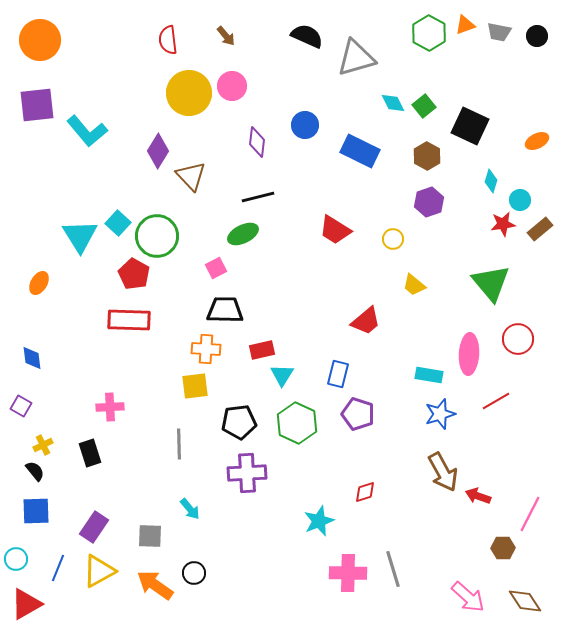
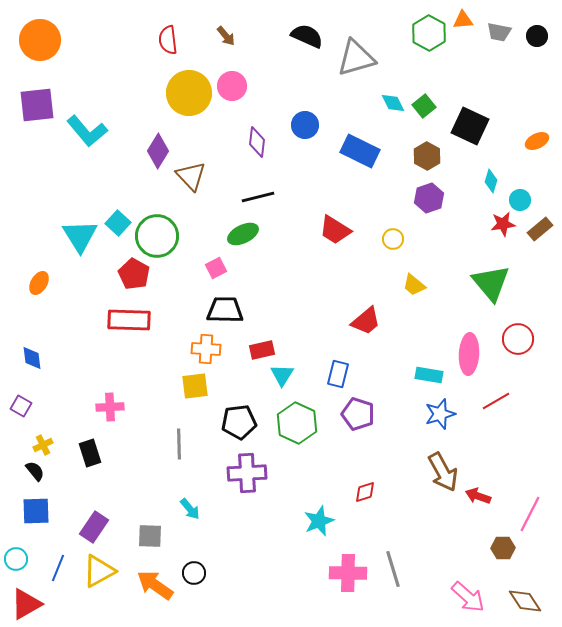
orange triangle at (465, 25): moved 2 px left, 5 px up; rotated 15 degrees clockwise
purple hexagon at (429, 202): moved 4 px up
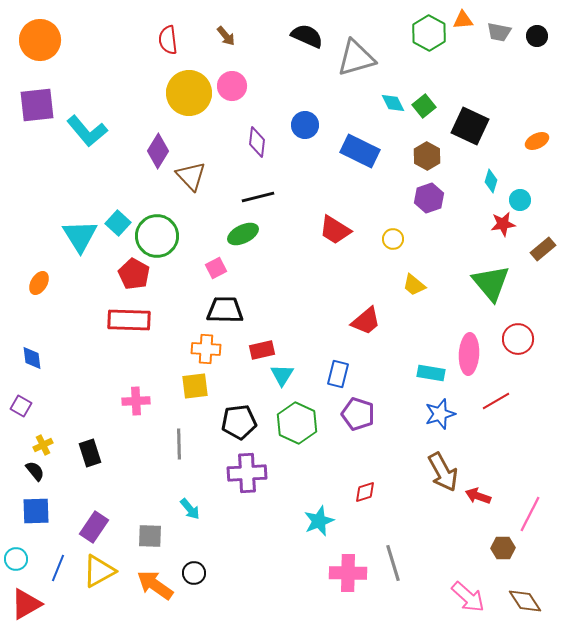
brown rectangle at (540, 229): moved 3 px right, 20 px down
cyan rectangle at (429, 375): moved 2 px right, 2 px up
pink cross at (110, 407): moved 26 px right, 6 px up
gray line at (393, 569): moved 6 px up
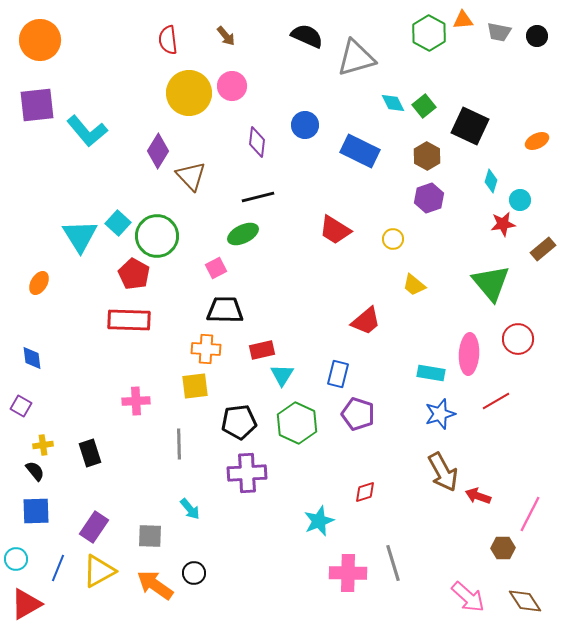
yellow cross at (43, 445): rotated 18 degrees clockwise
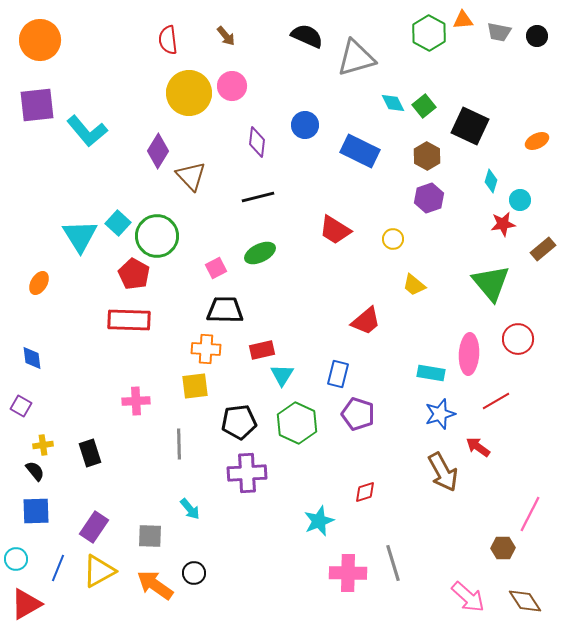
green ellipse at (243, 234): moved 17 px right, 19 px down
red arrow at (478, 496): moved 49 px up; rotated 15 degrees clockwise
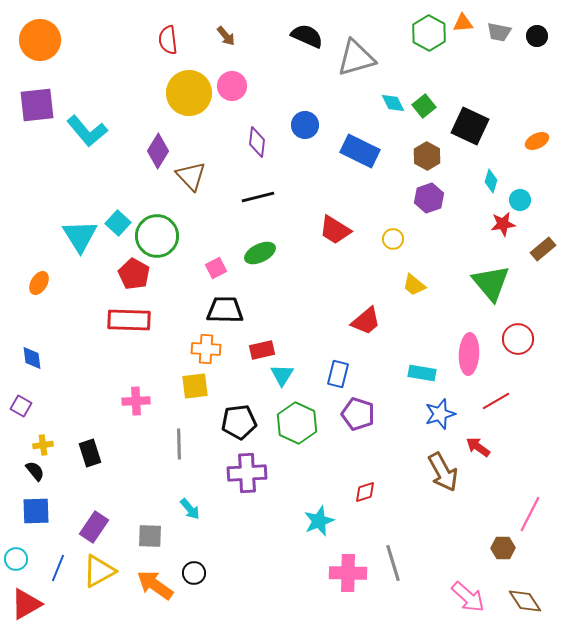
orange triangle at (463, 20): moved 3 px down
cyan rectangle at (431, 373): moved 9 px left
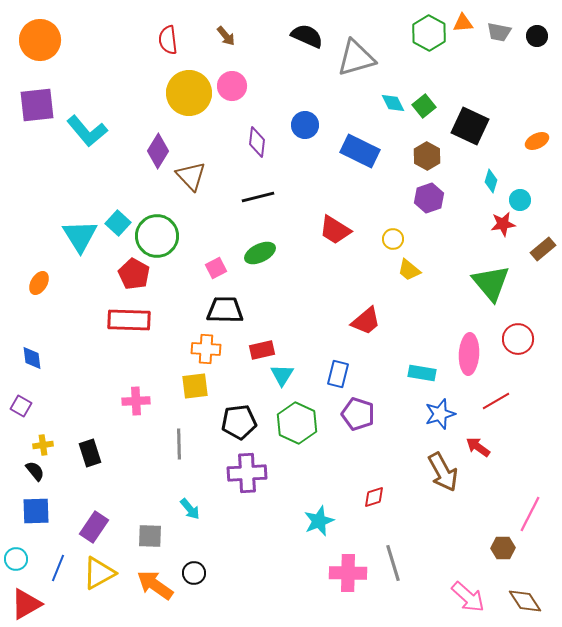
yellow trapezoid at (414, 285): moved 5 px left, 15 px up
red diamond at (365, 492): moved 9 px right, 5 px down
yellow triangle at (99, 571): moved 2 px down
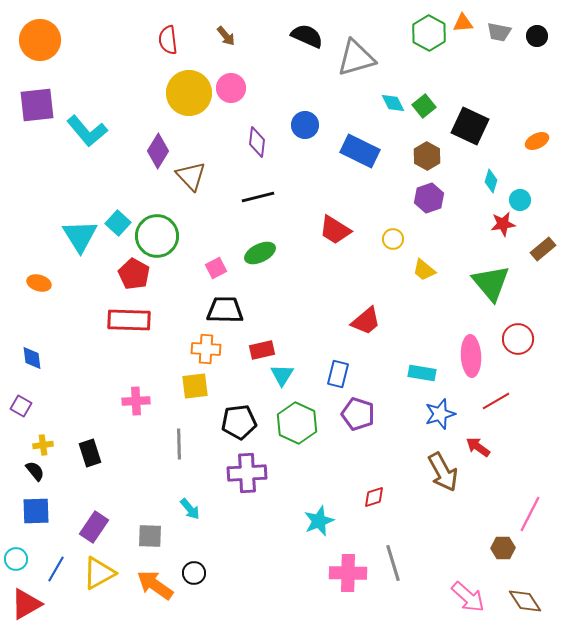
pink circle at (232, 86): moved 1 px left, 2 px down
yellow trapezoid at (409, 270): moved 15 px right
orange ellipse at (39, 283): rotated 75 degrees clockwise
pink ellipse at (469, 354): moved 2 px right, 2 px down; rotated 6 degrees counterclockwise
blue line at (58, 568): moved 2 px left, 1 px down; rotated 8 degrees clockwise
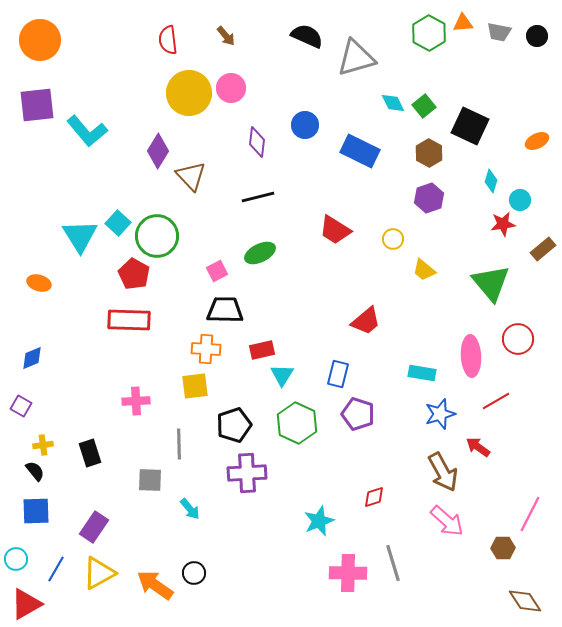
brown hexagon at (427, 156): moved 2 px right, 3 px up
pink square at (216, 268): moved 1 px right, 3 px down
blue diamond at (32, 358): rotated 75 degrees clockwise
black pentagon at (239, 422): moved 5 px left, 3 px down; rotated 12 degrees counterclockwise
gray square at (150, 536): moved 56 px up
pink arrow at (468, 597): moved 21 px left, 76 px up
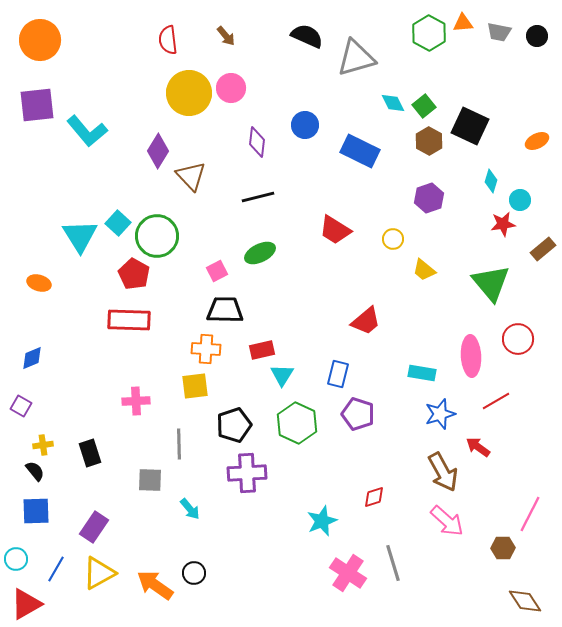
brown hexagon at (429, 153): moved 12 px up
cyan star at (319, 521): moved 3 px right
pink cross at (348, 573): rotated 33 degrees clockwise
